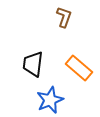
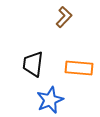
brown L-shape: rotated 25 degrees clockwise
orange rectangle: rotated 36 degrees counterclockwise
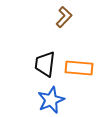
black trapezoid: moved 12 px right
blue star: moved 1 px right
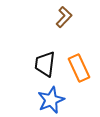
orange rectangle: rotated 60 degrees clockwise
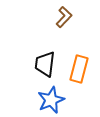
orange rectangle: moved 1 px down; rotated 40 degrees clockwise
